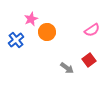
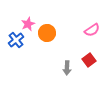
pink star: moved 3 px left, 5 px down
orange circle: moved 1 px down
gray arrow: rotated 56 degrees clockwise
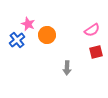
pink star: rotated 24 degrees counterclockwise
orange circle: moved 2 px down
blue cross: moved 1 px right
red square: moved 7 px right, 8 px up; rotated 24 degrees clockwise
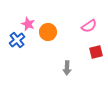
pink semicircle: moved 3 px left, 4 px up
orange circle: moved 1 px right, 3 px up
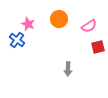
orange circle: moved 11 px right, 13 px up
blue cross: rotated 14 degrees counterclockwise
red square: moved 2 px right, 5 px up
gray arrow: moved 1 px right, 1 px down
